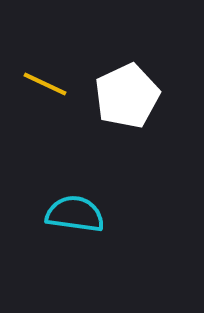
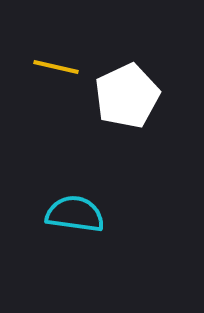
yellow line: moved 11 px right, 17 px up; rotated 12 degrees counterclockwise
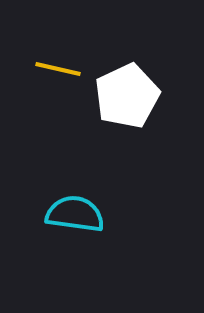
yellow line: moved 2 px right, 2 px down
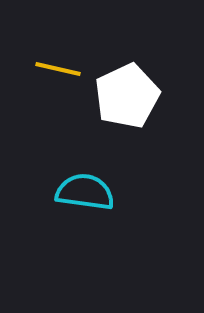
cyan semicircle: moved 10 px right, 22 px up
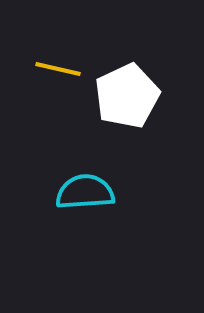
cyan semicircle: rotated 12 degrees counterclockwise
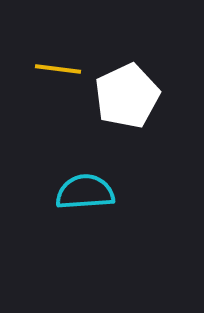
yellow line: rotated 6 degrees counterclockwise
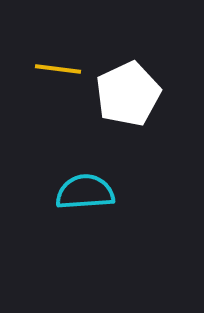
white pentagon: moved 1 px right, 2 px up
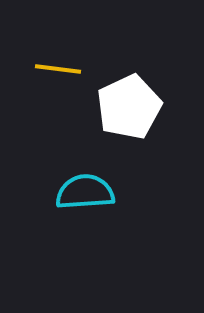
white pentagon: moved 1 px right, 13 px down
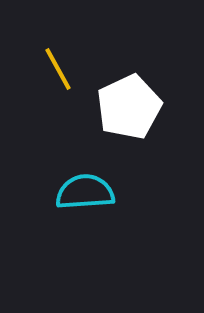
yellow line: rotated 54 degrees clockwise
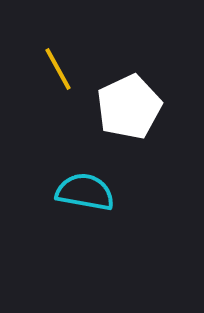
cyan semicircle: rotated 14 degrees clockwise
